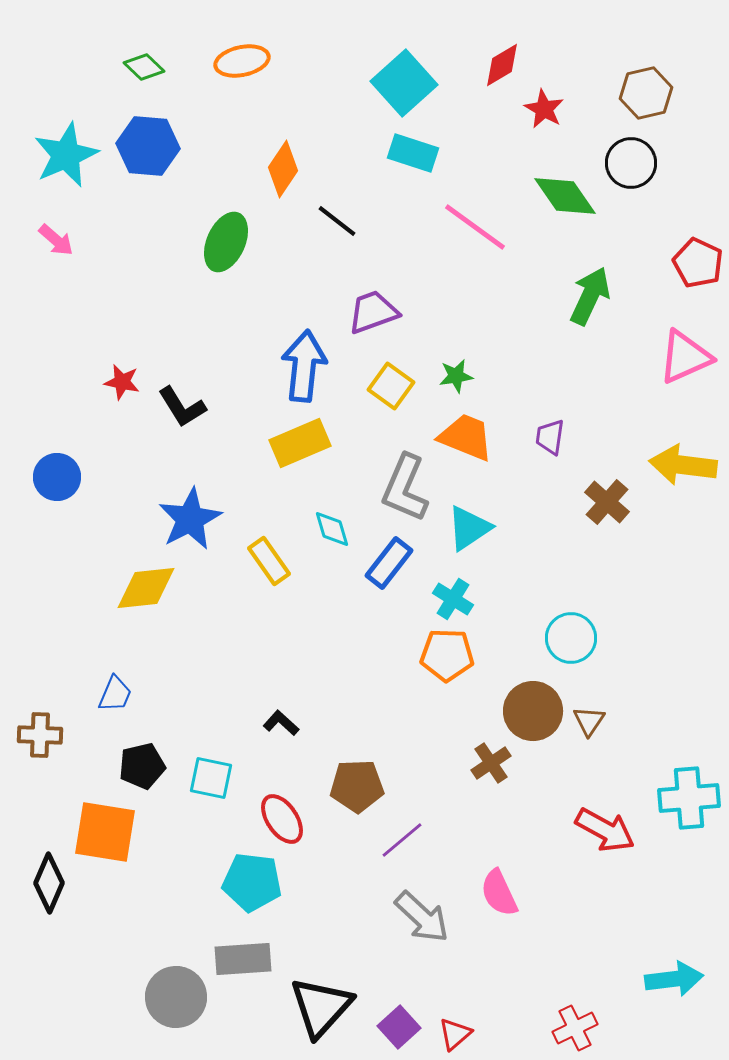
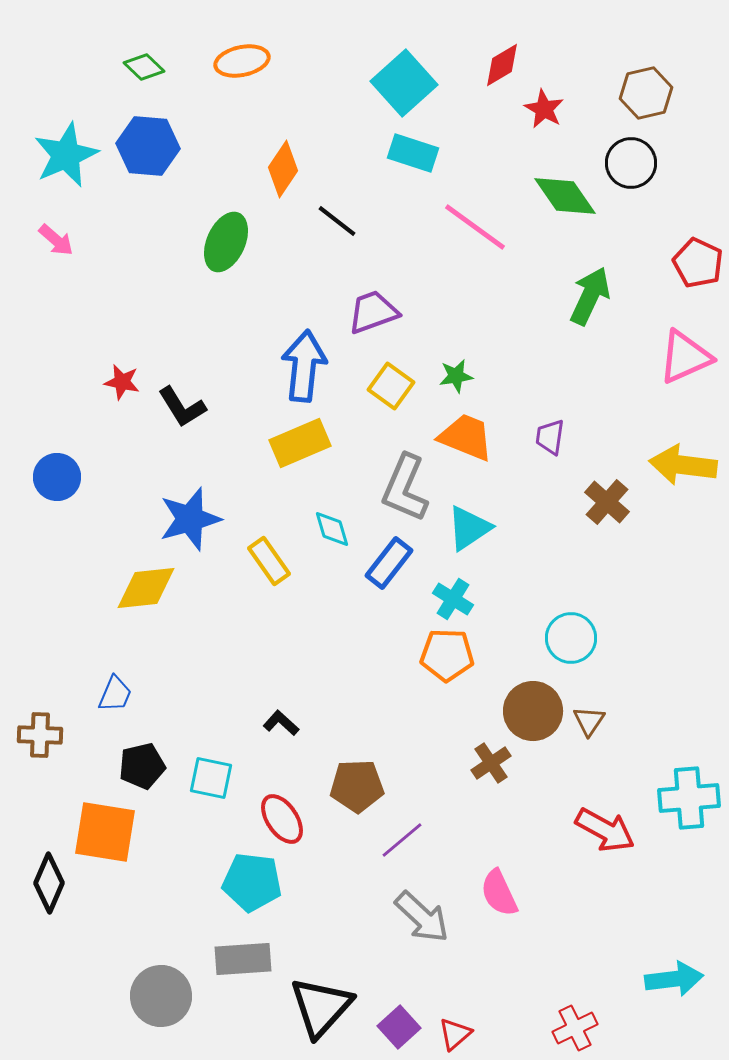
blue star at (190, 519): rotated 12 degrees clockwise
gray circle at (176, 997): moved 15 px left, 1 px up
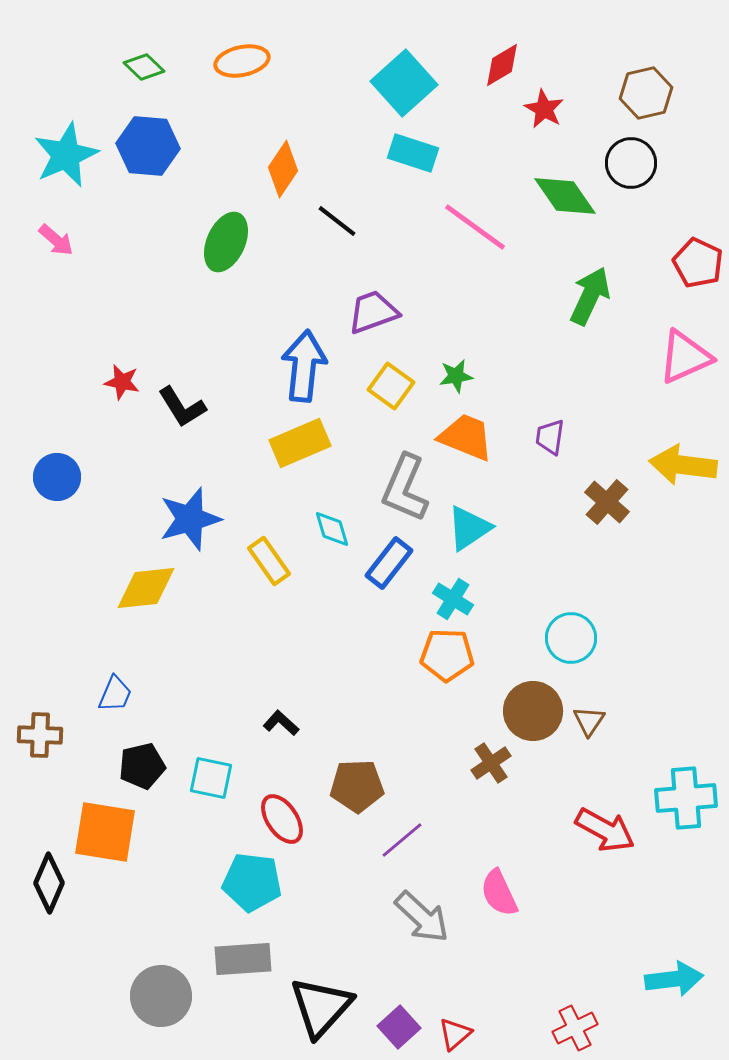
cyan cross at (689, 798): moved 3 px left
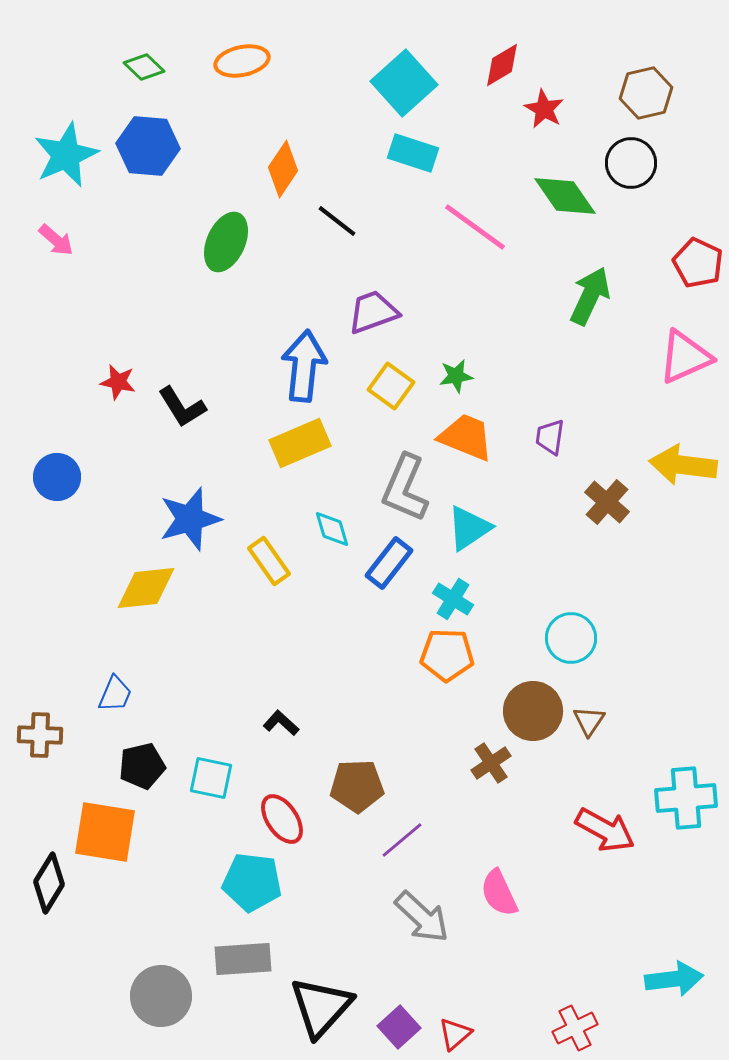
red star at (122, 382): moved 4 px left
black diamond at (49, 883): rotated 8 degrees clockwise
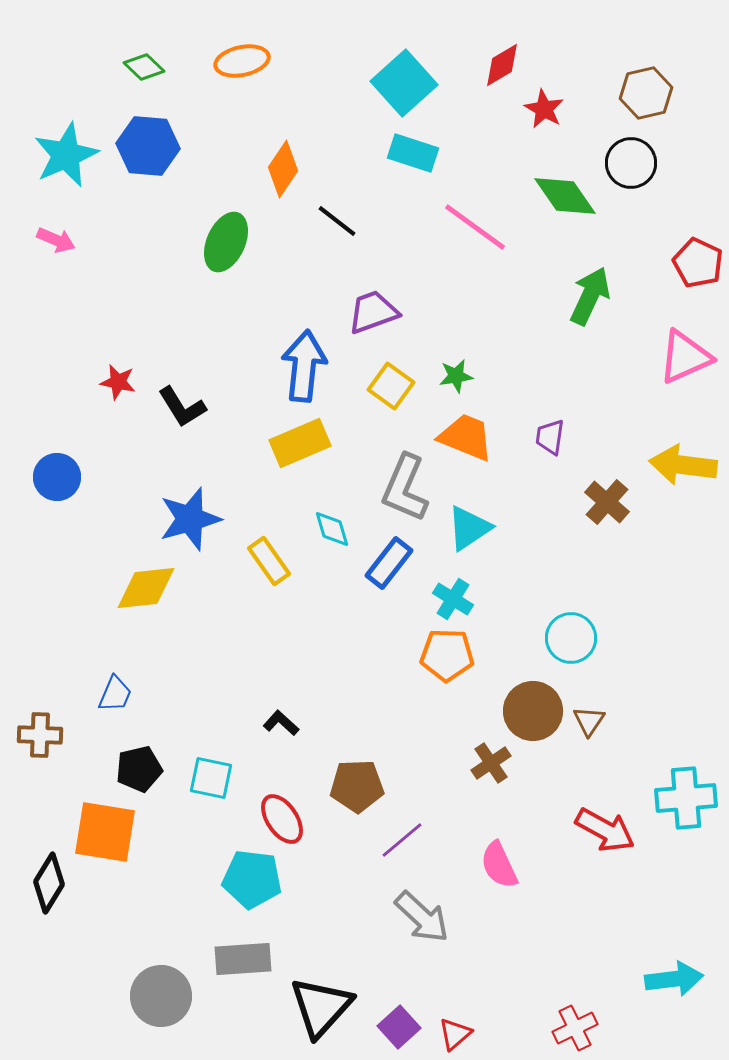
pink arrow at (56, 240): rotated 18 degrees counterclockwise
black pentagon at (142, 766): moved 3 px left, 3 px down
cyan pentagon at (252, 882): moved 3 px up
pink semicircle at (499, 893): moved 28 px up
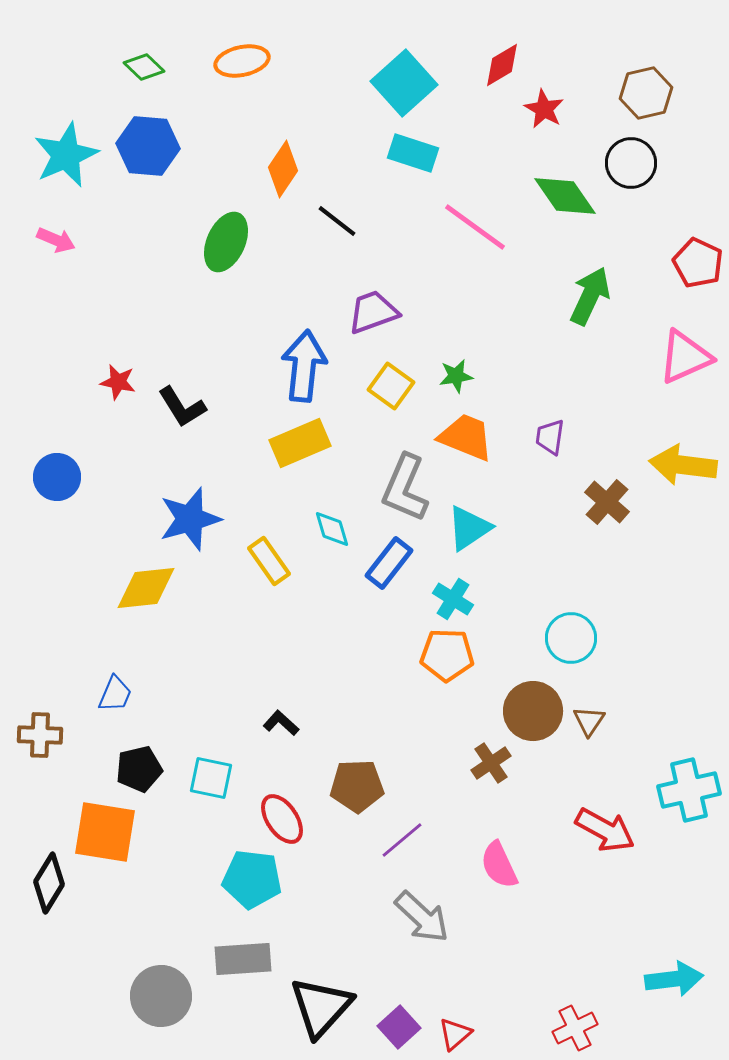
cyan cross at (686, 798): moved 3 px right, 8 px up; rotated 8 degrees counterclockwise
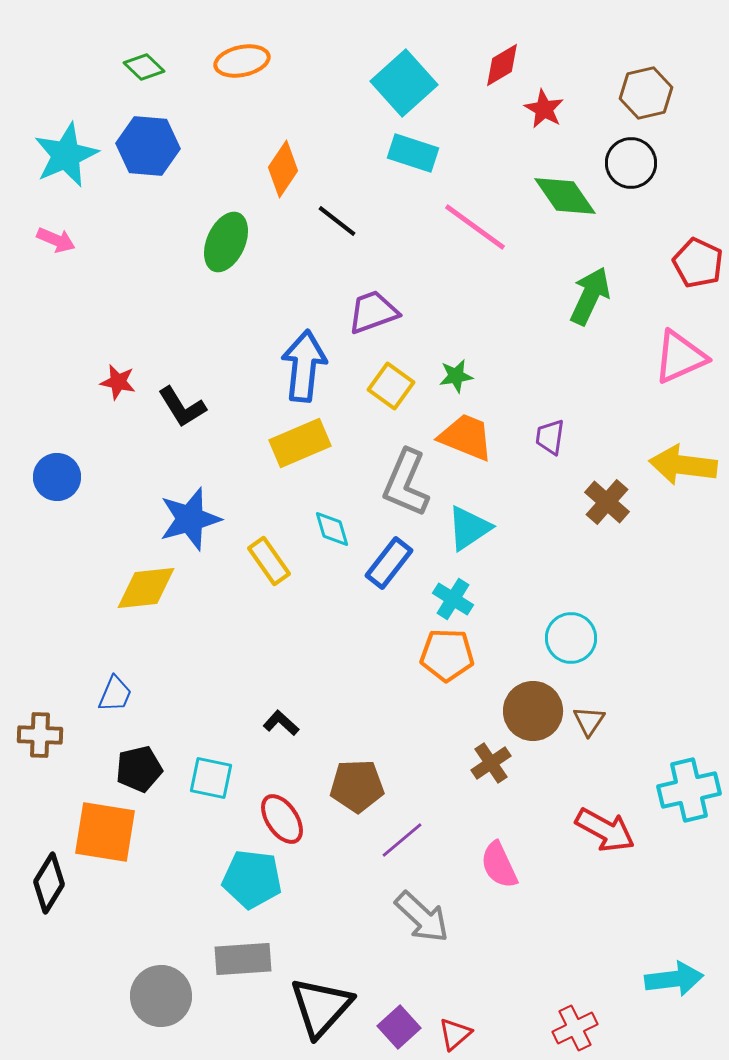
pink triangle at (685, 357): moved 5 px left
gray L-shape at (405, 488): moved 1 px right, 5 px up
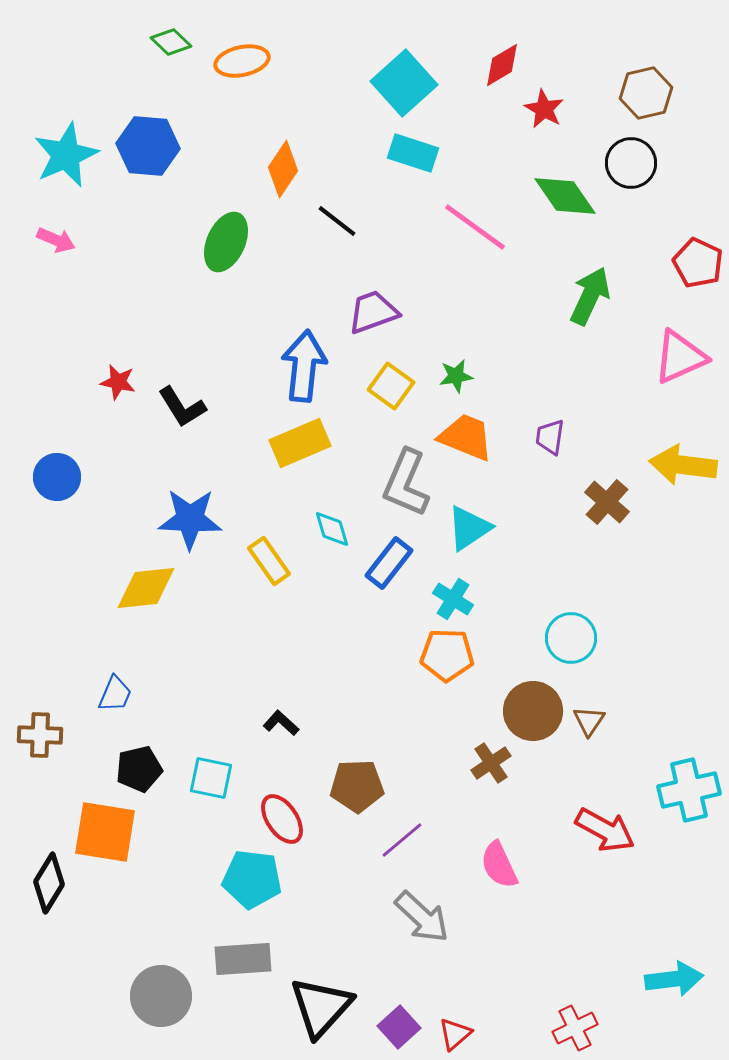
green diamond at (144, 67): moved 27 px right, 25 px up
blue star at (190, 519): rotated 18 degrees clockwise
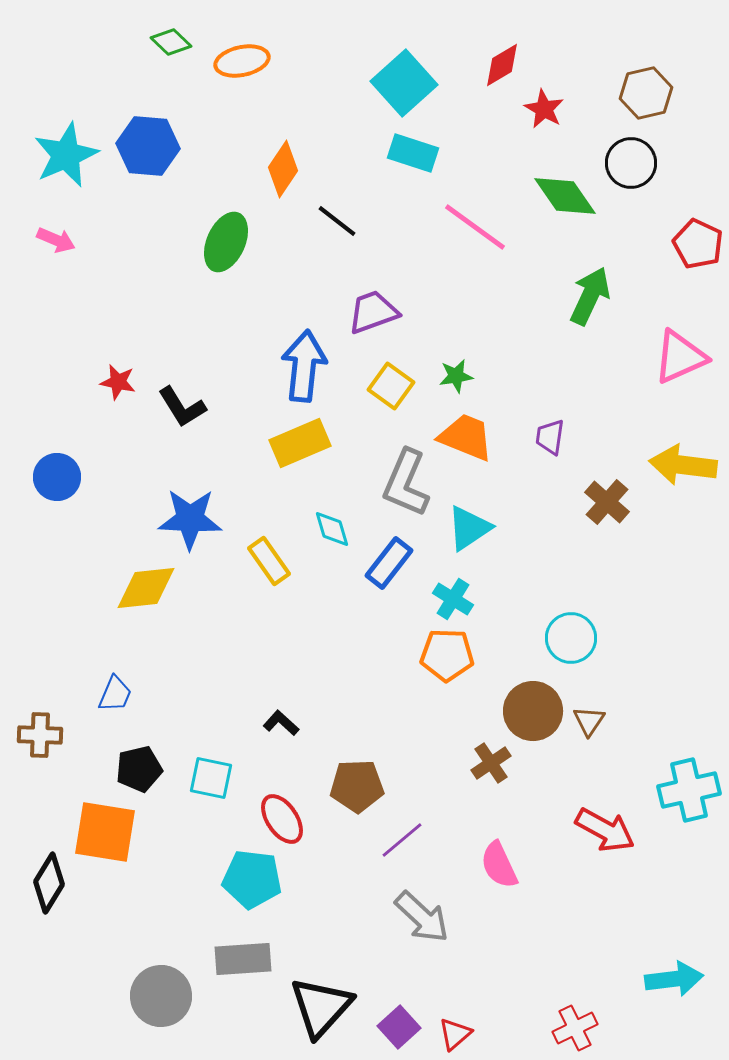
red pentagon at (698, 263): moved 19 px up
